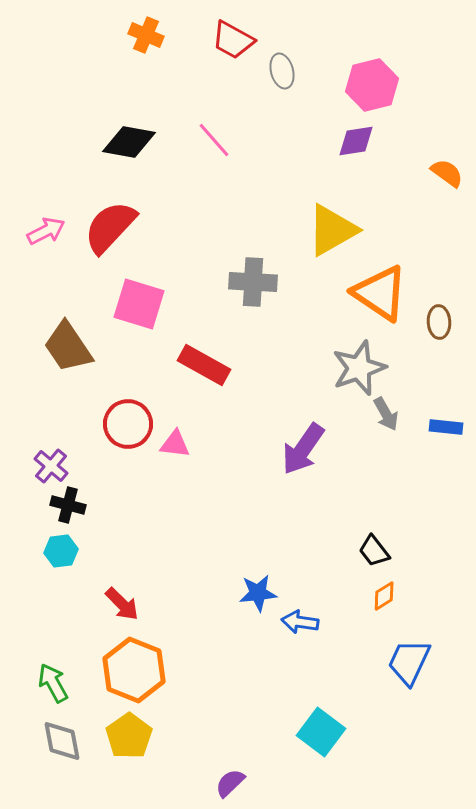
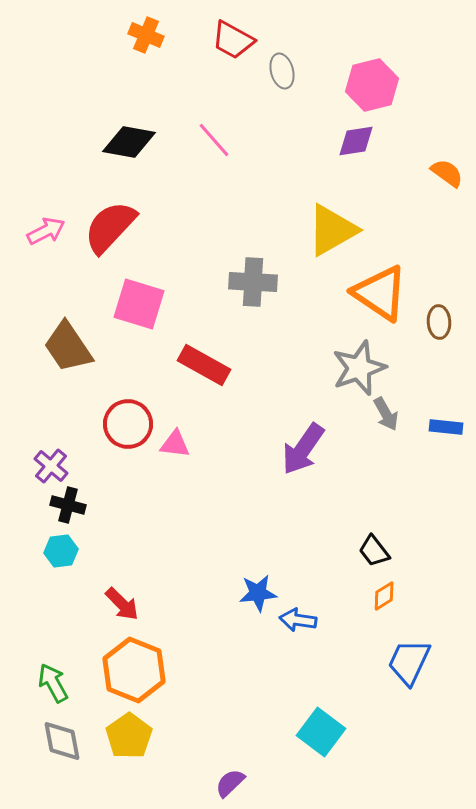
blue arrow: moved 2 px left, 2 px up
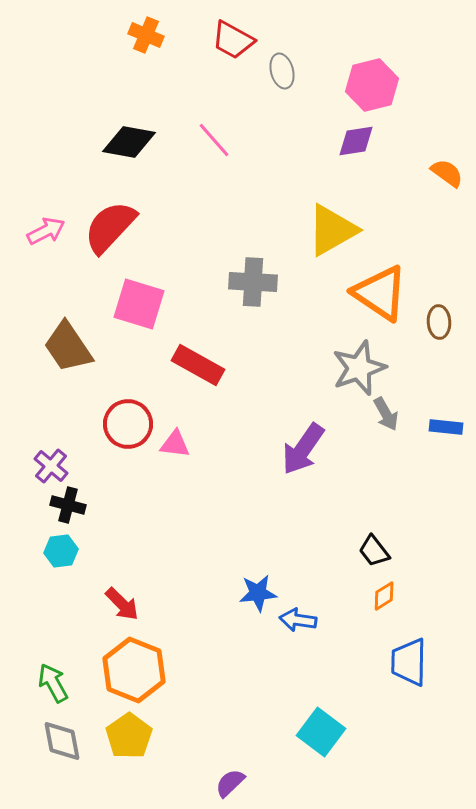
red rectangle: moved 6 px left
blue trapezoid: rotated 24 degrees counterclockwise
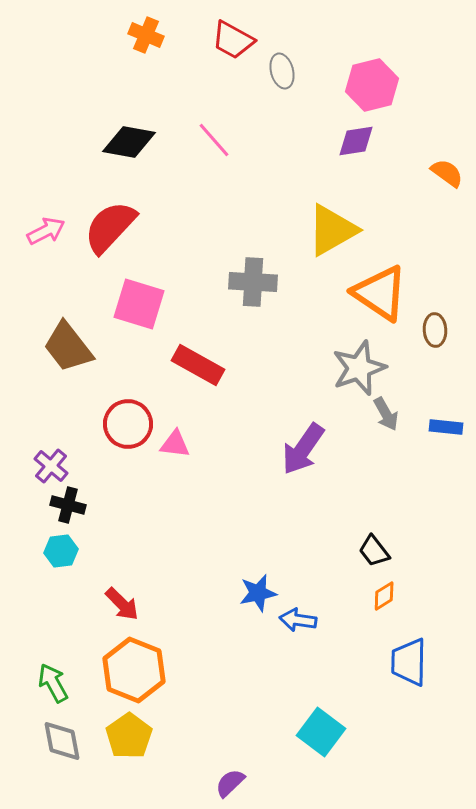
brown ellipse: moved 4 px left, 8 px down
brown trapezoid: rotated 4 degrees counterclockwise
blue star: rotated 6 degrees counterclockwise
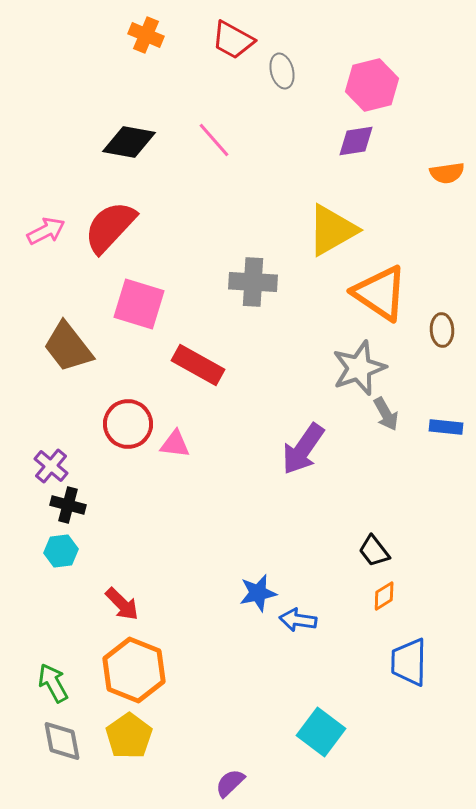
orange semicircle: rotated 136 degrees clockwise
brown ellipse: moved 7 px right
